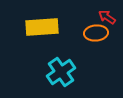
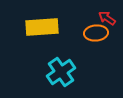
red arrow: moved 1 px down
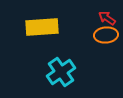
orange ellipse: moved 10 px right, 2 px down
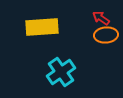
red arrow: moved 6 px left
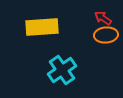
red arrow: moved 2 px right
cyan cross: moved 1 px right, 2 px up
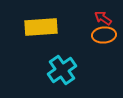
yellow rectangle: moved 1 px left
orange ellipse: moved 2 px left
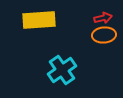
red arrow: rotated 132 degrees clockwise
yellow rectangle: moved 2 px left, 7 px up
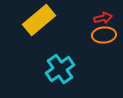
yellow rectangle: rotated 36 degrees counterclockwise
cyan cross: moved 2 px left, 1 px up
